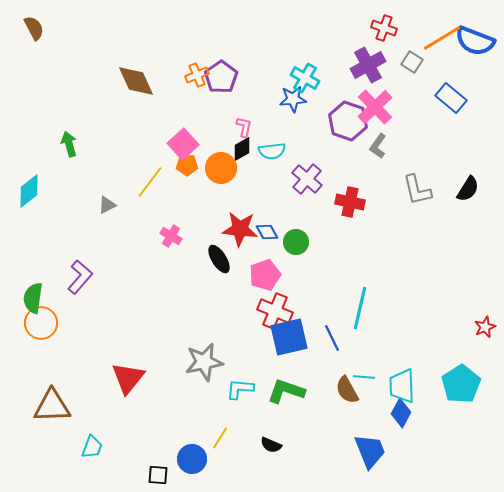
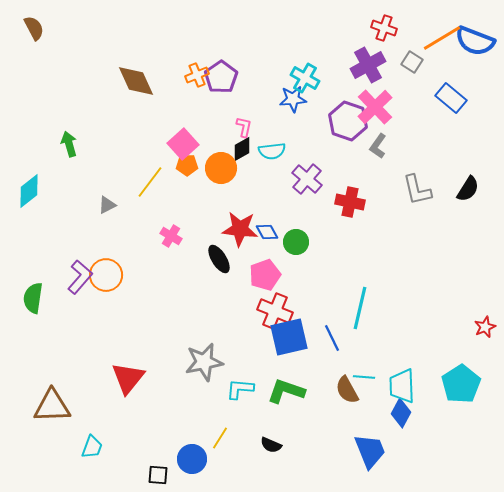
orange circle at (41, 323): moved 65 px right, 48 px up
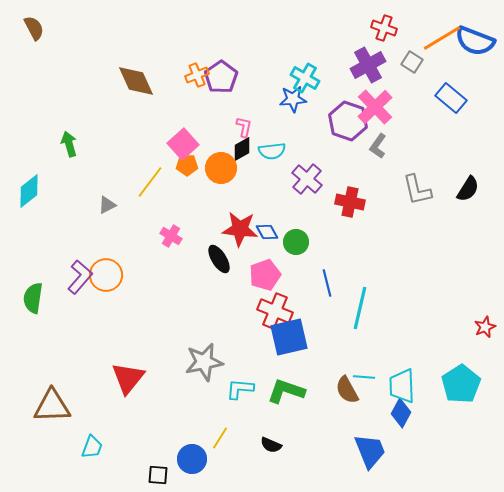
blue line at (332, 338): moved 5 px left, 55 px up; rotated 12 degrees clockwise
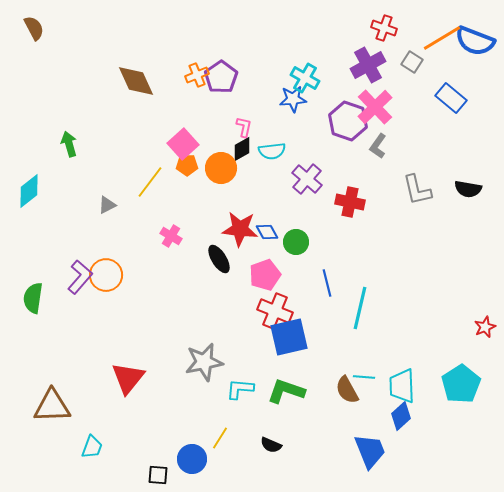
black semicircle at (468, 189): rotated 68 degrees clockwise
blue diamond at (401, 413): moved 3 px down; rotated 20 degrees clockwise
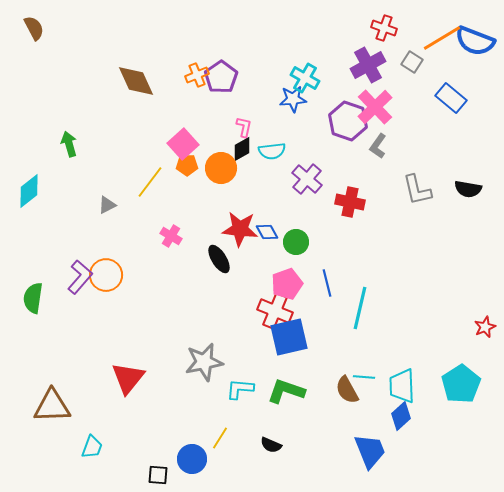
pink pentagon at (265, 275): moved 22 px right, 9 px down
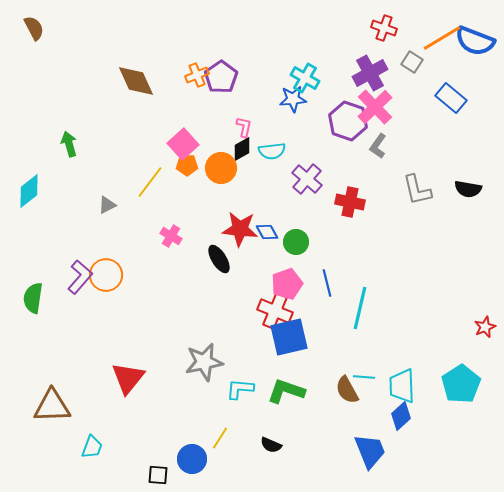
purple cross at (368, 65): moved 2 px right, 8 px down
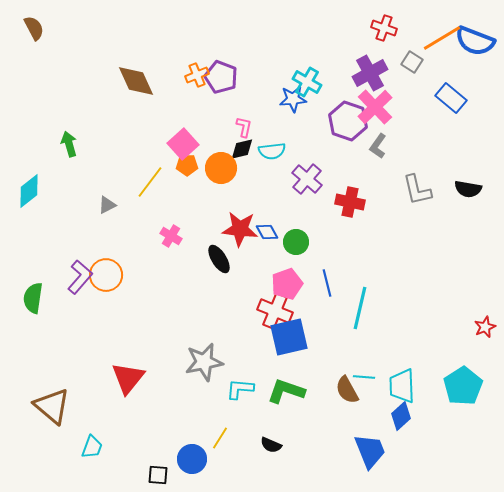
purple pentagon at (221, 77): rotated 16 degrees counterclockwise
cyan cross at (305, 78): moved 2 px right, 4 px down
black diamond at (242, 149): rotated 15 degrees clockwise
cyan pentagon at (461, 384): moved 2 px right, 2 px down
brown triangle at (52, 406): rotated 42 degrees clockwise
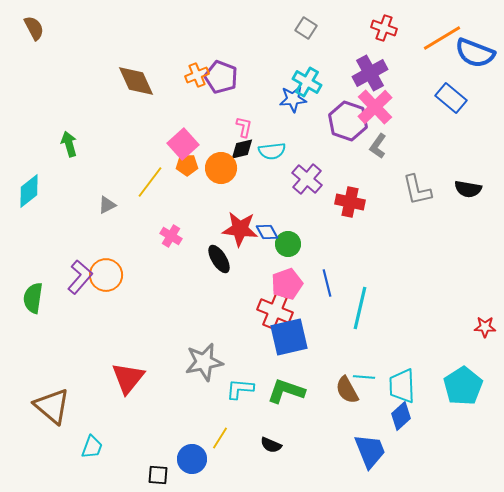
blue semicircle at (475, 41): moved 12 px down
gray square at (412, 62): moved 106 px left, 34 px up
green circle at (296, 242): moved 8 px left, 2 px down
red star at (485, 327): rotated 25 degrees clockwise
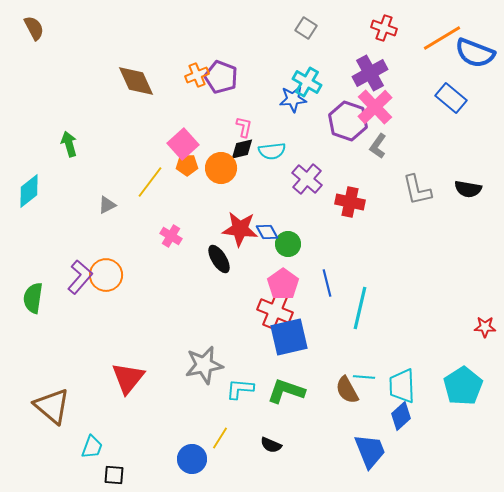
pink pentagon at (287, 284): moved 4 px left; rotated 16 degrees counterclockwise
gray star at (204, 362): moved 3 px down
black square at (158, 475): moved 44 px left
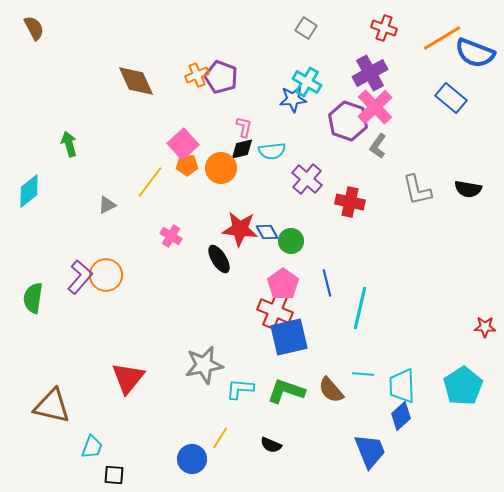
green circle at (288, 244): moved 3 px right, 3 px up
cyan line at (364, 377): moved 1 px left, 3 px up
brown semicircle at (347, 390): moved 16 px left; rotated 12 degrees counterclockwise
brown triangle at (52, 406): rotated 27 degrees counterclockwise
